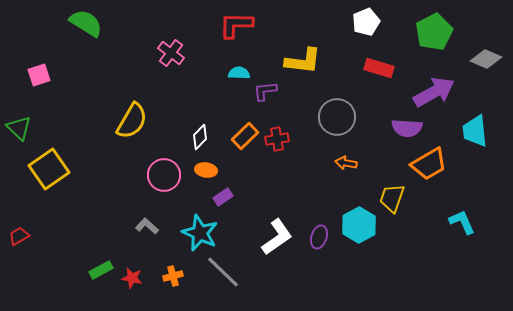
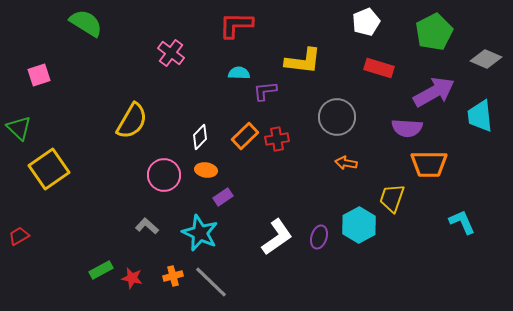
cyan trapezoid: moved 5 px right, 15 px up
orange trapezoid: rotated 30 degrees clockwise
gray line: moved 12 px left, 10 px down
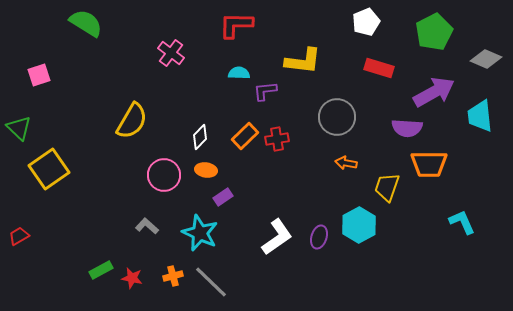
yellow trapezoid: moved 5 px left, 11 px up
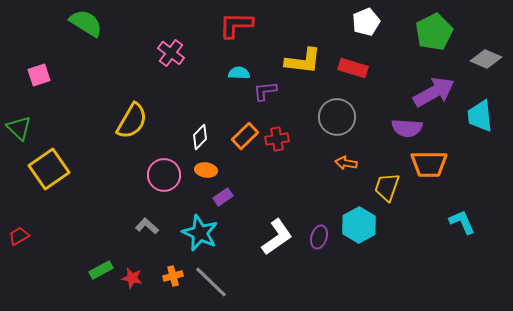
red rectangle: moved 26 px left
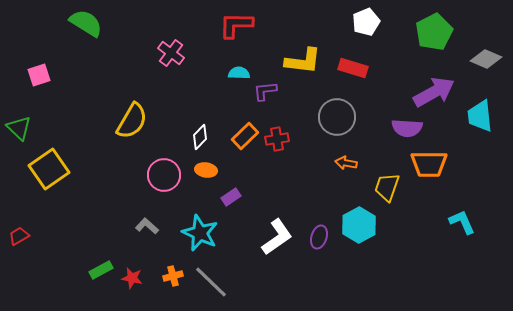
purple rectangle: moved 8 px right
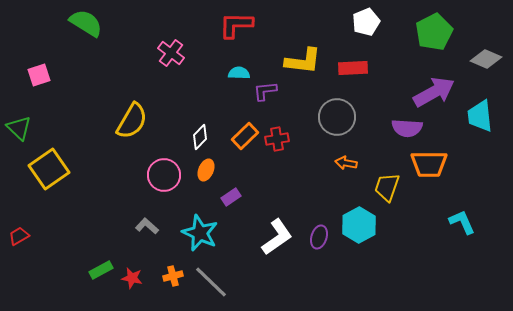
red rectangle: rotated 20 degrees counterclockwise
orange ellipse: rotated 75 degrees counterclockwise
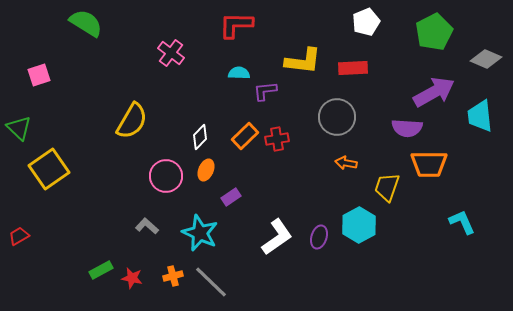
pink circle: moved 2 px right, 1 px down
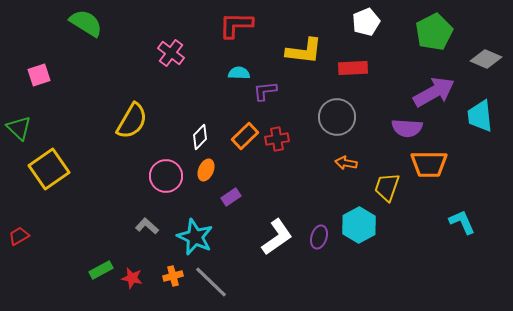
yellow L-shape: moved 1 px right, 10 px up
cyan star: moved 5 px left, 4 px down
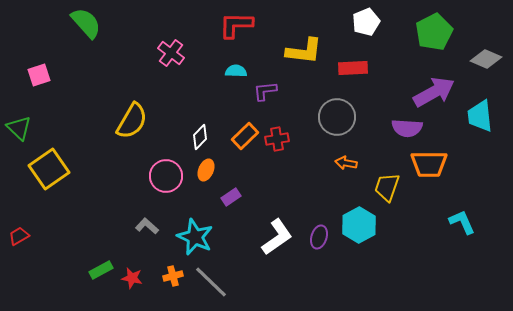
green semicircle: rotated 16 degrees clockwise
cyan semicircle: moved 3 px left, 2 px up
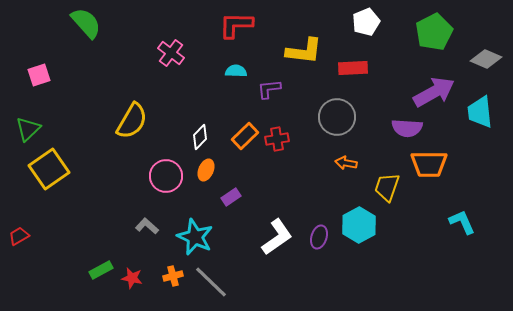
purple L-shape: moved 4 px right, 2 px up
cyan trapezoid: moved 4 px up
green triangle: moved 9 px right, 1 px down; rotated 32 degrees clockwise
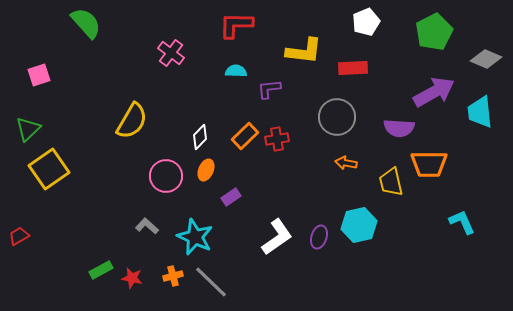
purple semicircle: moved 8 px left
yellow trapezoid: moved 4 px right, 5 px up; rotated 32 degrees counterclockwise
cyan hexagon: rotated 16 degrees clockwise
